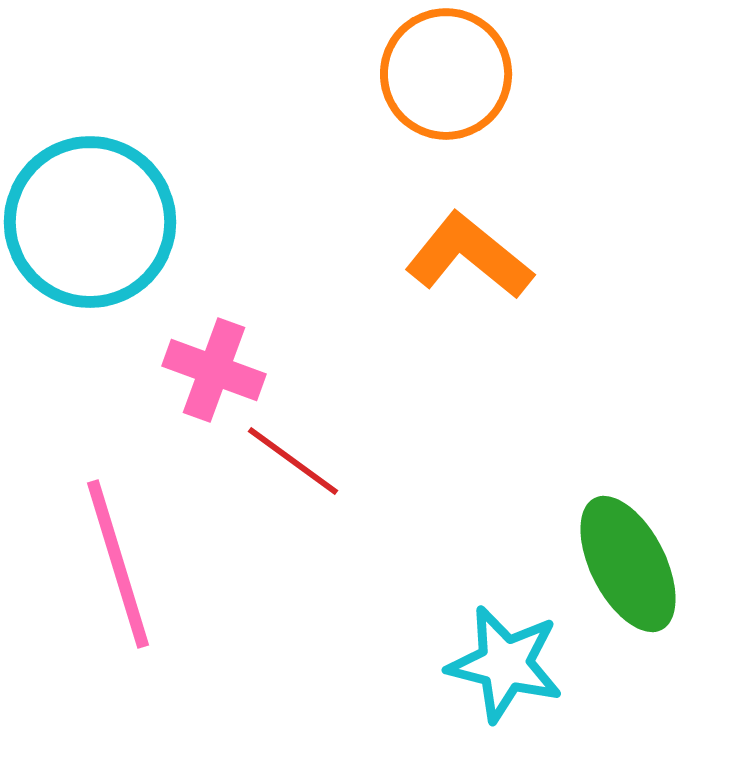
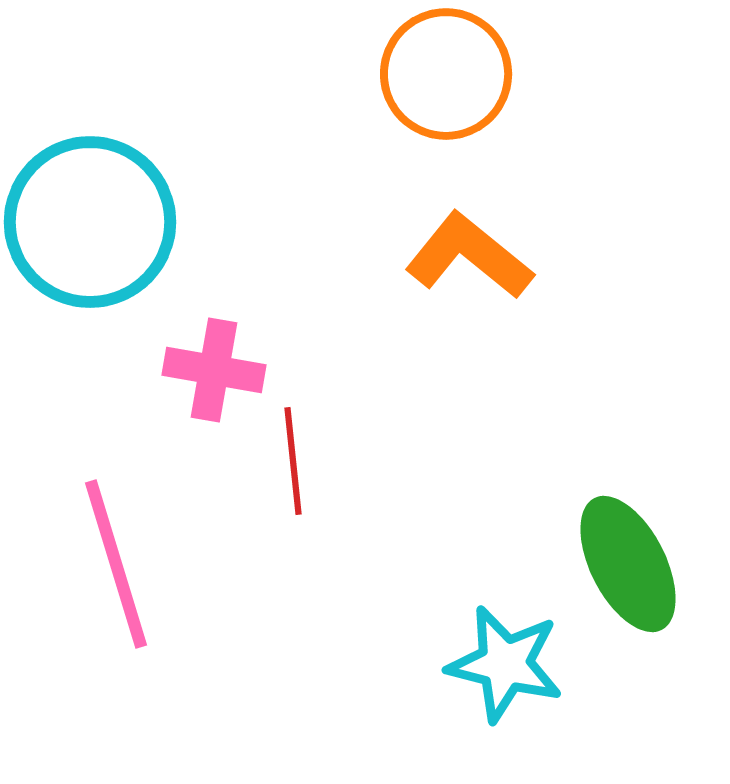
pink cross: rotated 10 degrees counterclockwise
red line: rotated 48 degrees clockwise
pink line: moved 2 px left
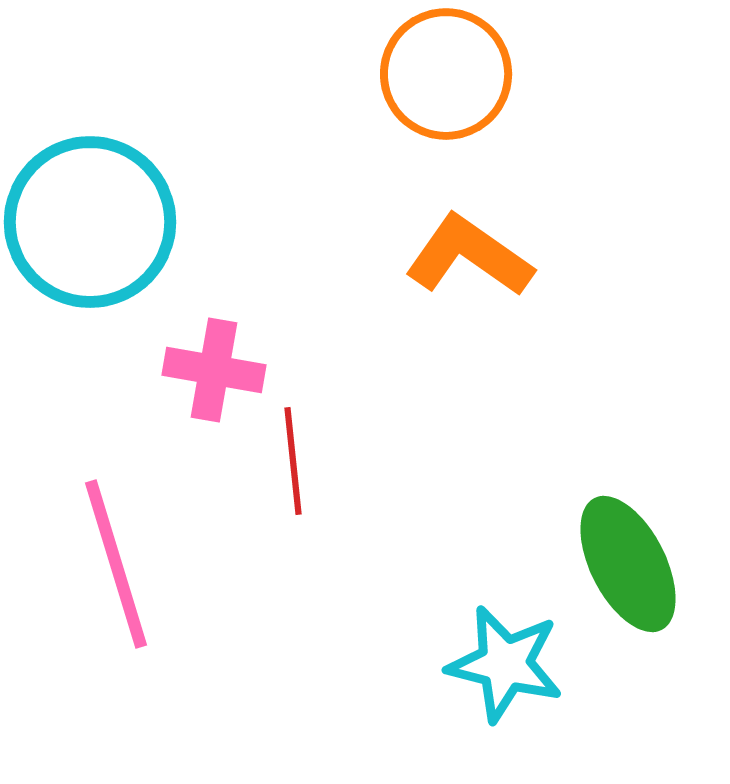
orange L-shape: rotated 4 degrees counterclockwise
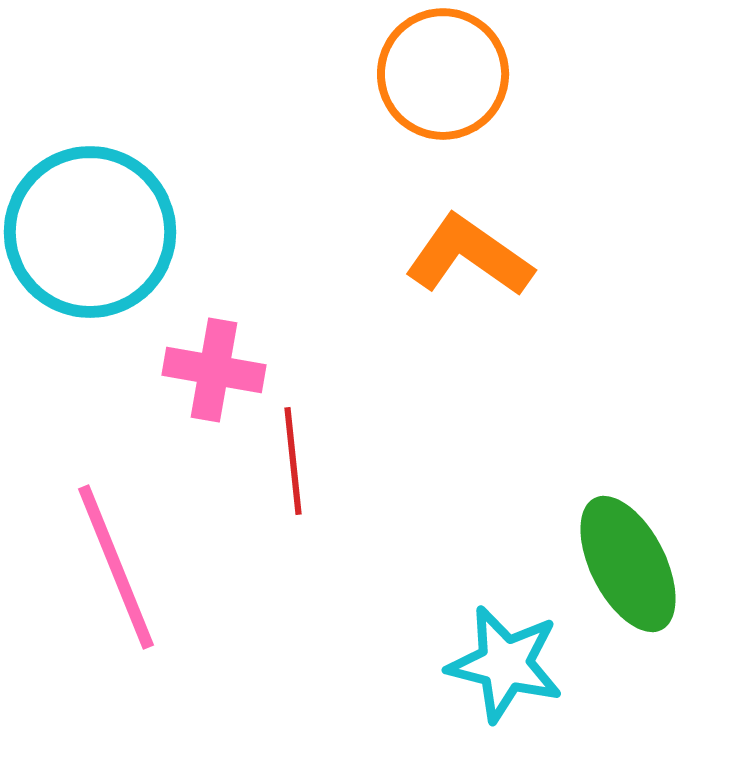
orange circle: moved 3 px left
cyan circle: moved 10 px down
pink line: moved 3 px down; rotated 5 degrees counterclockwise
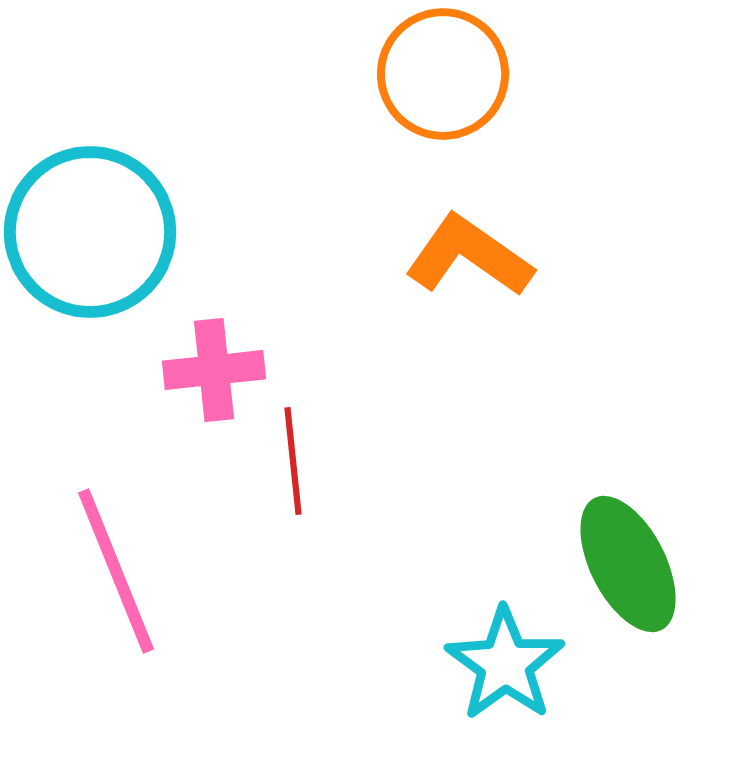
pink cross: rotated 16 degrees counterclockwise
pink line: moved 4 px down
cyan star: rotated 22 degrees clockwise
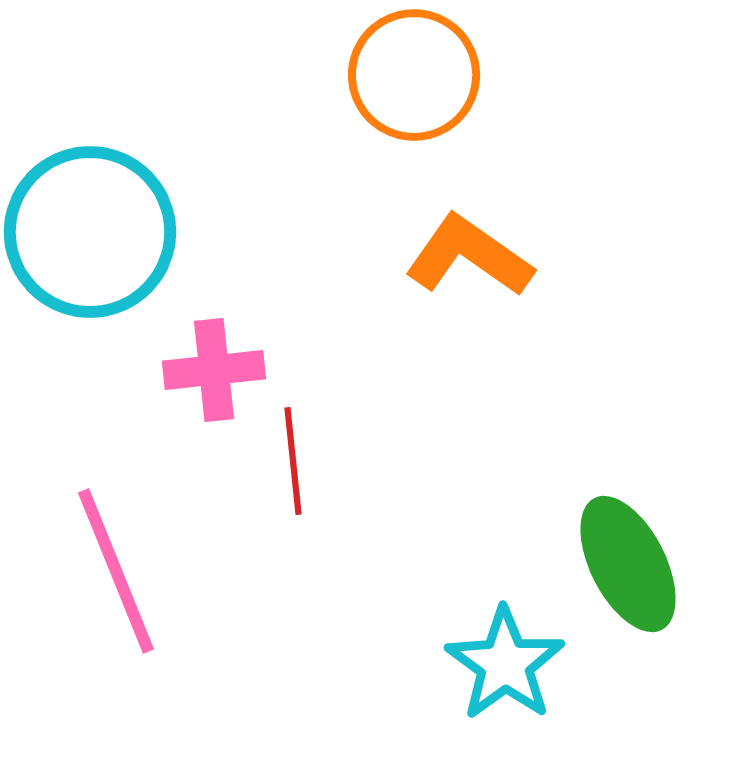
orange circle: moved 29 px left, 1 px down
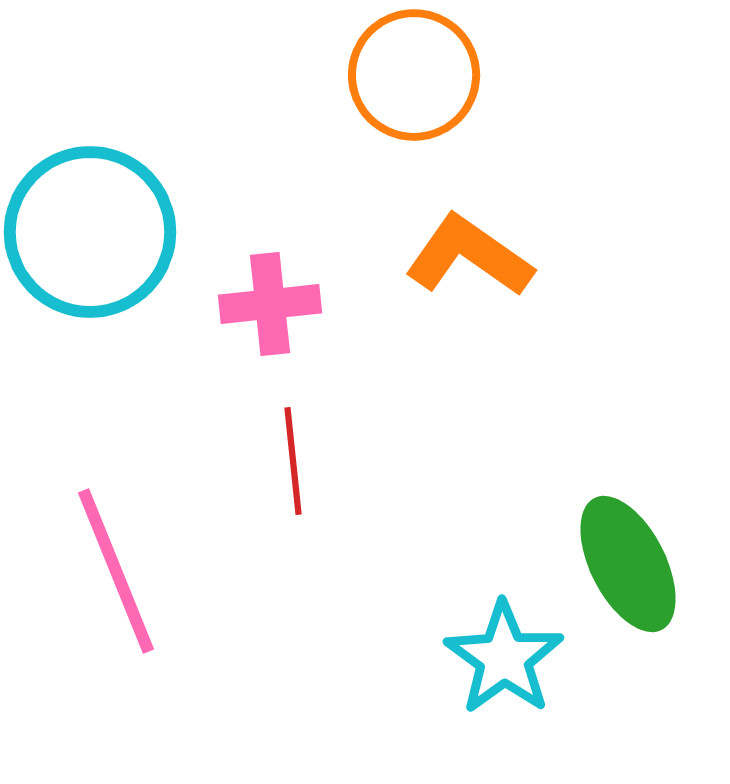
pink cross: moved 56 px right, 66 px up
cyan star: moved 1 px left, 6 px up
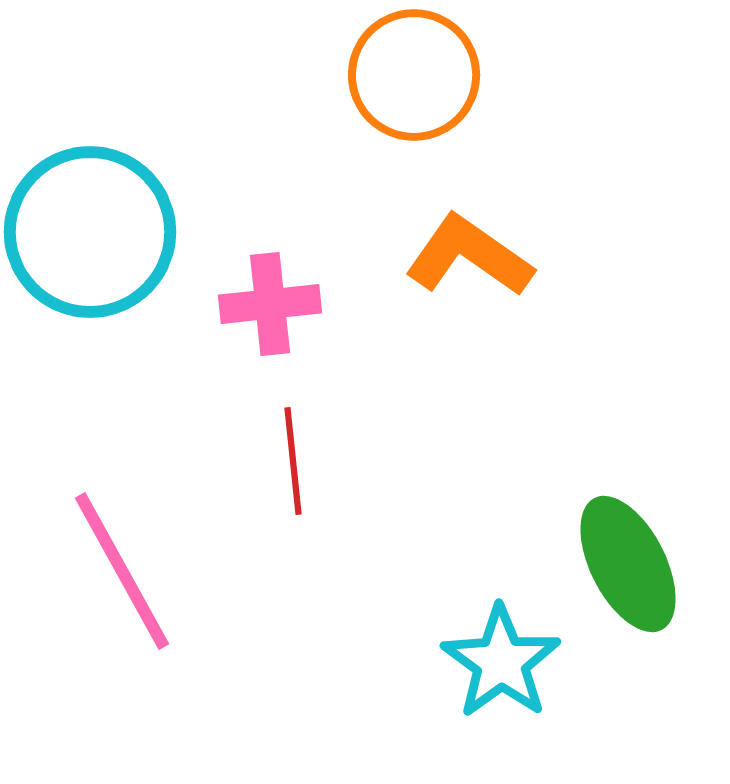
pink line: moved 6 px right; rotated 7 degrees counterclockwise
cyan star: moved 3 px left, 4 px down
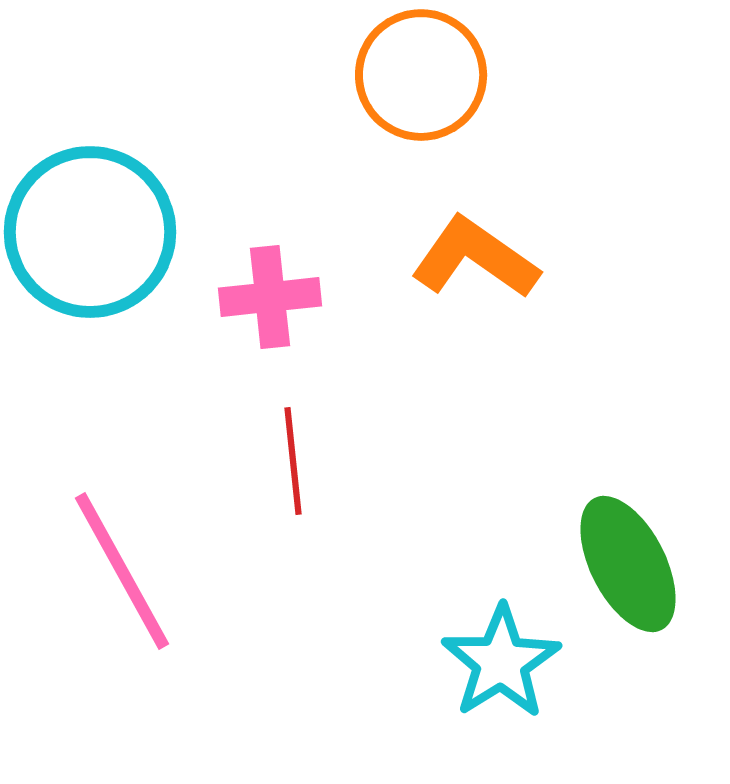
orange circle: moved 7 px right
orange L-shape: moved 6 px right, 2 px down
pink cross: moved 7 px up
cyan star: rotated 4 degrees clockwise
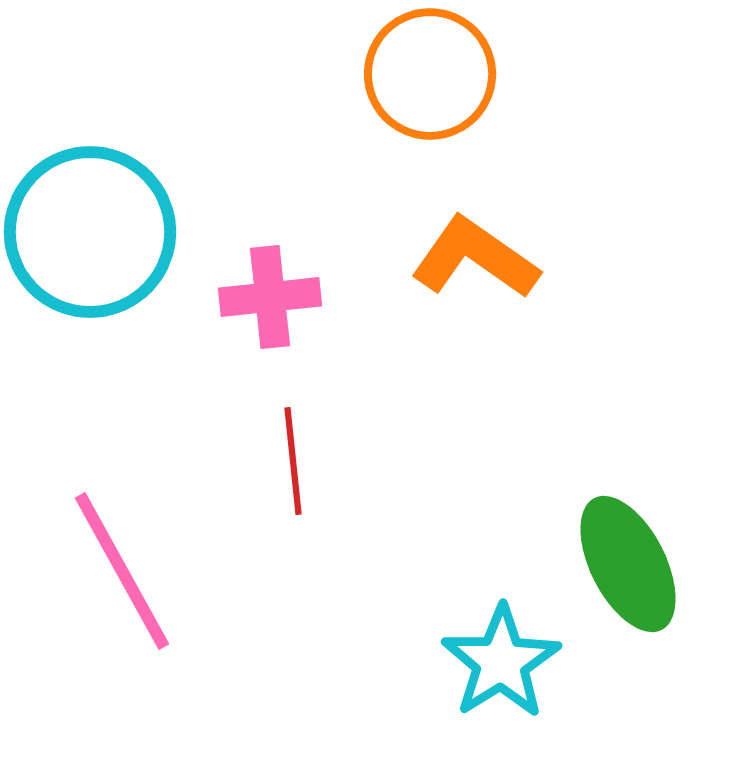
orange circle: moved 9 px right, 1 px up
